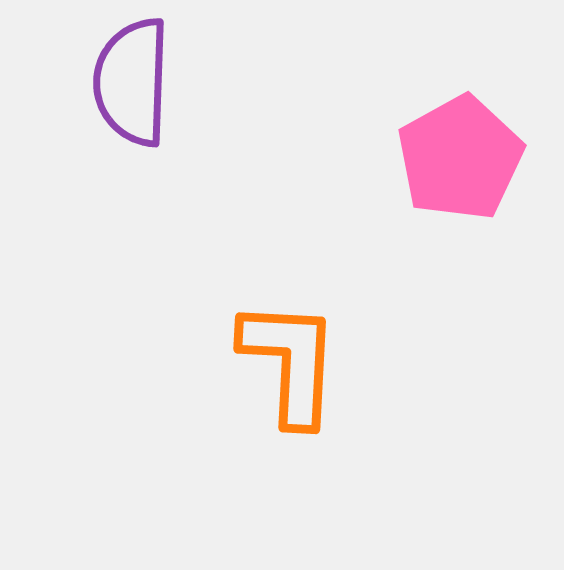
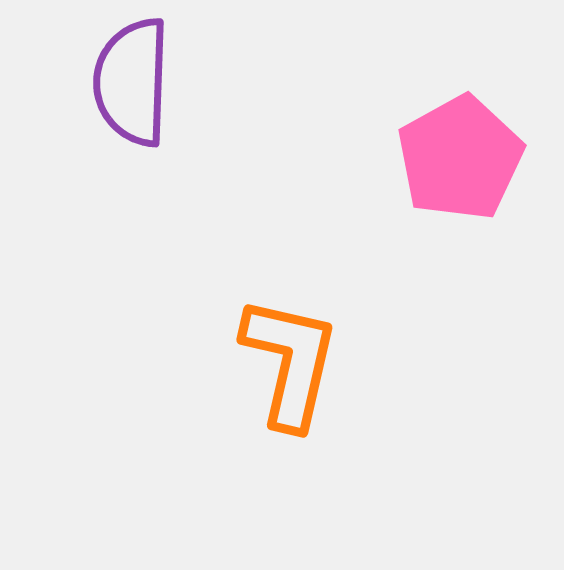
orange L-shape: rotated 10 degrees clockwise
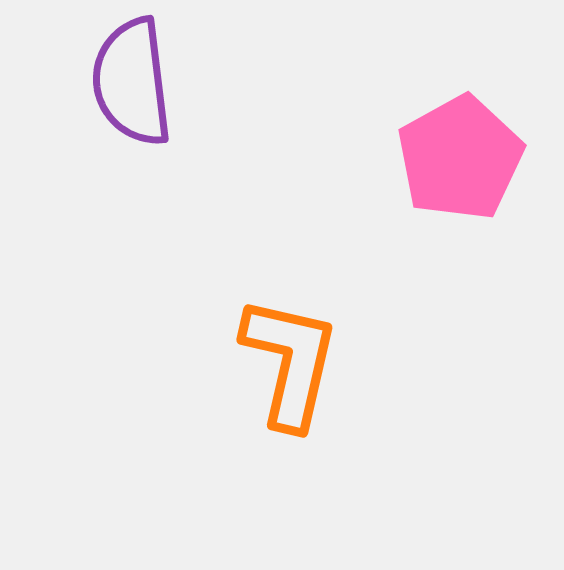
purple semicircle: rotated 9 degrees counterclockwise
